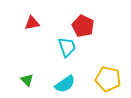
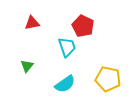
green triangle: moved 14 px up; rotated 24 degrees clockwise
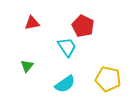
cyan trapezoid: rotated 15 degrees counterclockwise
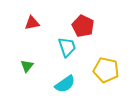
cyan trapezoid: rotated 15 degrees clockwise
yellow pentagon: moved 2 px left, 9 px up
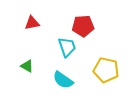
red pentagon: rotated 30 degrees counterclockwise
green triangle: rotated 40 degrees counterclockwise
cyan semicircle: moved 2 px left, 4 px up; rotated 70 degrees clockwise
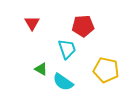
red triangle: rotated 49 degrees counterclockwise
cyan trapezoid: moved 2 px down
green triangle: moved 14 px right, 3 px down
cyan semicircle: moved 2 px down
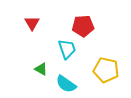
cyan semicircle: moved 3 px right, 2 px down
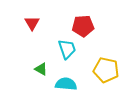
cyan semicircle: rotated 150 degrees clockwise
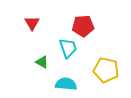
cyan trapezoid: moved 1 px right, 1 px up
green triangle: moved 1 px right, 7 px up
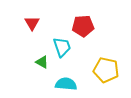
cyan trapezoid: moved 6 px left, 1 px up
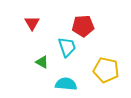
cyan trapezoid: moved 5 px right
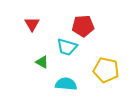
red triangle: moved 1 px down
cyan trapezoid: rotated 125 degrees clockwise
